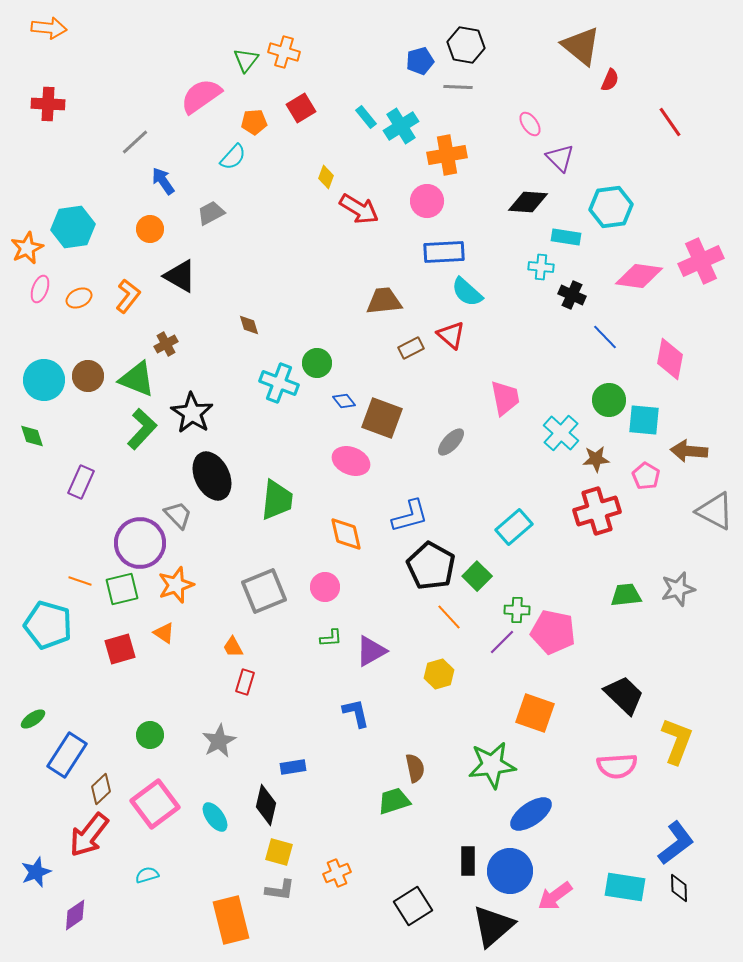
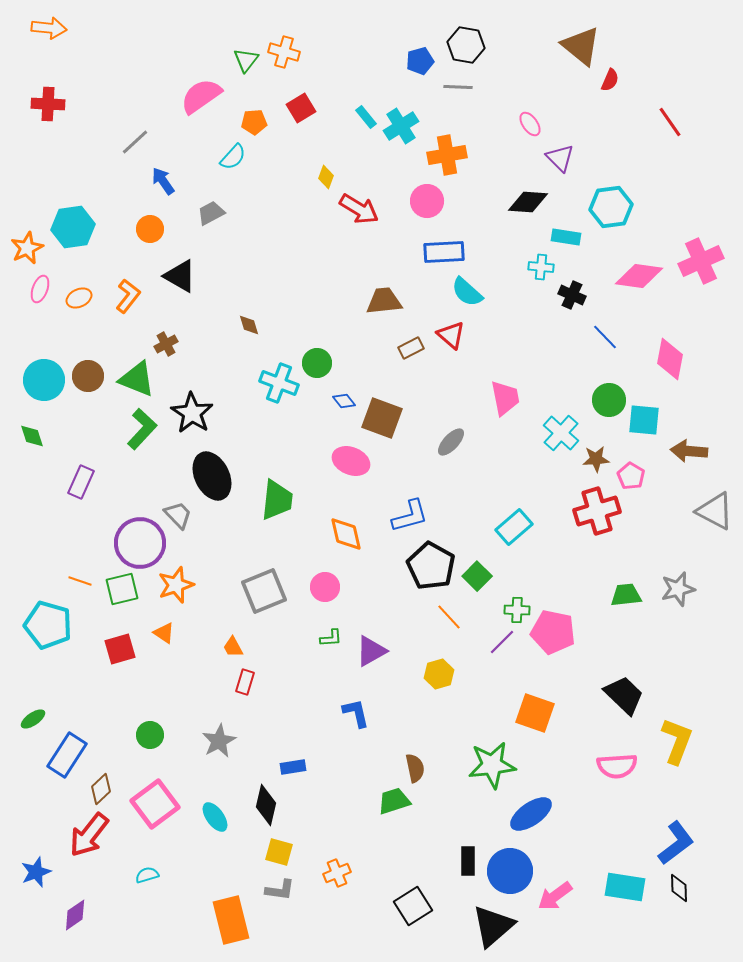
pink pentagon at (646, 476): moved 15 px left
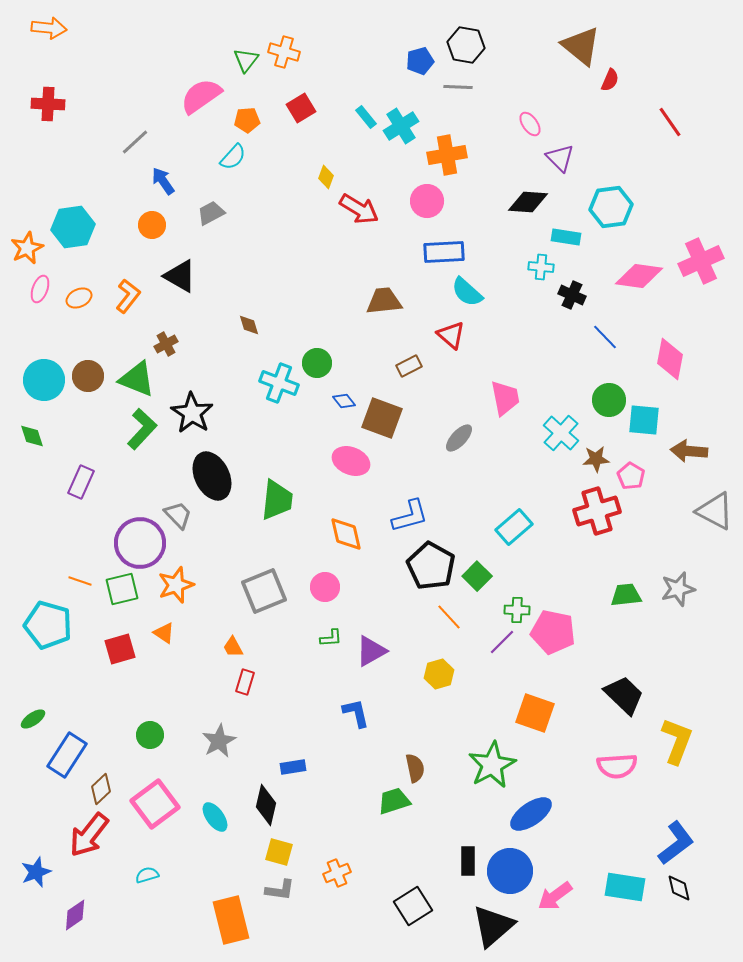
orange pentagon at (254, 122): moved 7 px left, 2 px up
orange circle at (150, 229): moved 2 px right, 4 px up
brown rectangle at (411, 348): moved 2 px left, 18 px down
gray ellipse at (451, 442): moved 8 px right, 4 px up
green star at (492, 765): rotated 21 degrees counterclockwise
black diamond at (679, 888): rotated 12 degrees counterclockwise
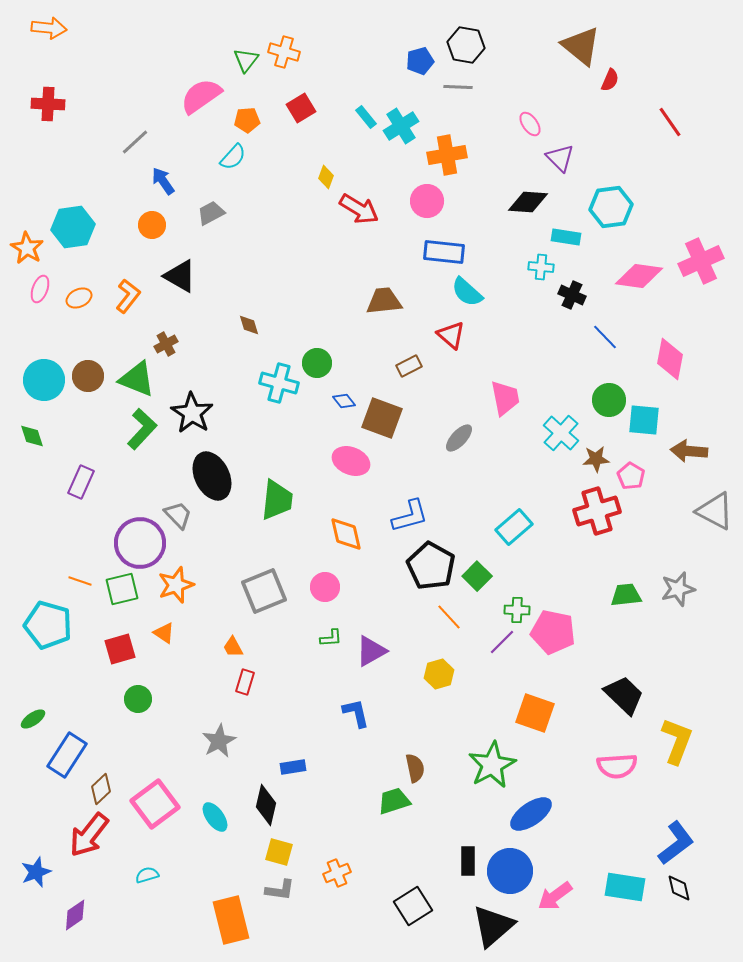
orange star at (27, 248): rotated 16 degrees counterclockwise
blue rectangle at (444, 252): rotated 9 degrees clockwise
cyan cross at (279, 383): rotated 6 degrees counterclockwise
green circle at (150, 735): moved 12 px left, 36 px up
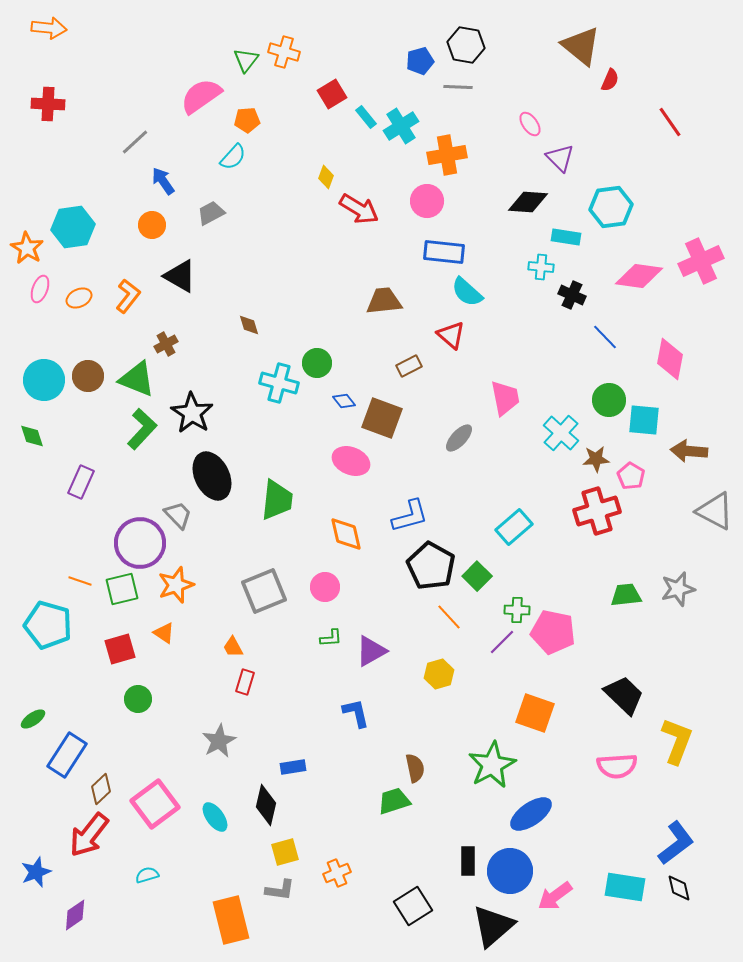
red square at (301, 108): moved 31 px right, 14 px up
yellow square at (279, 852): moved 6 px right; rotated 32 degrees counterclockwise
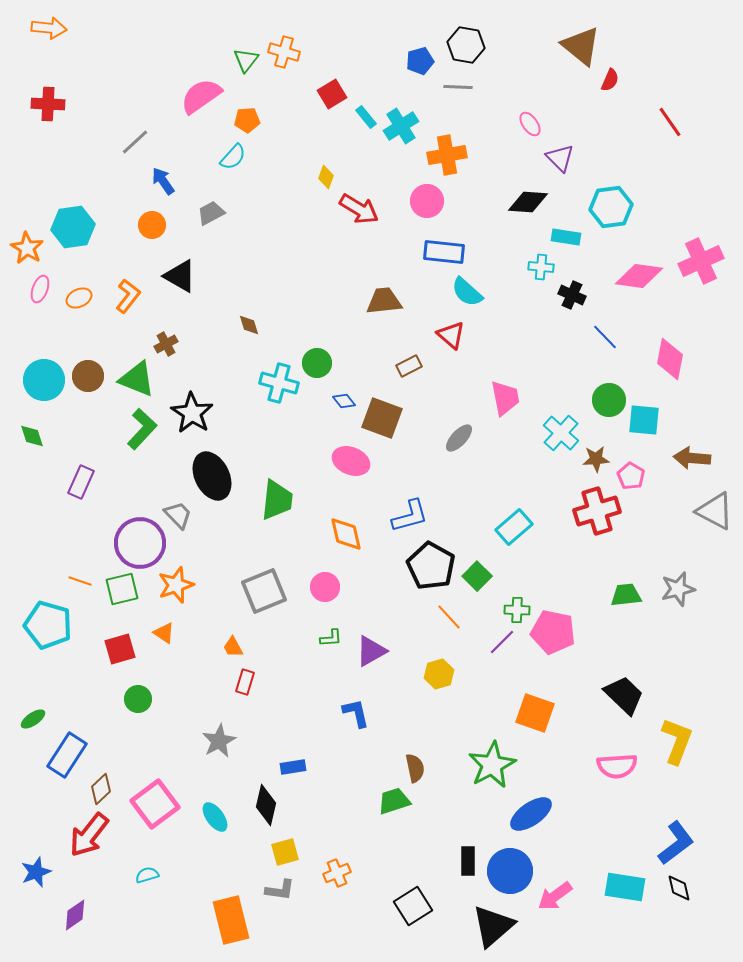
brown arrow at (689, 451): moved 3 px right, 7 px down
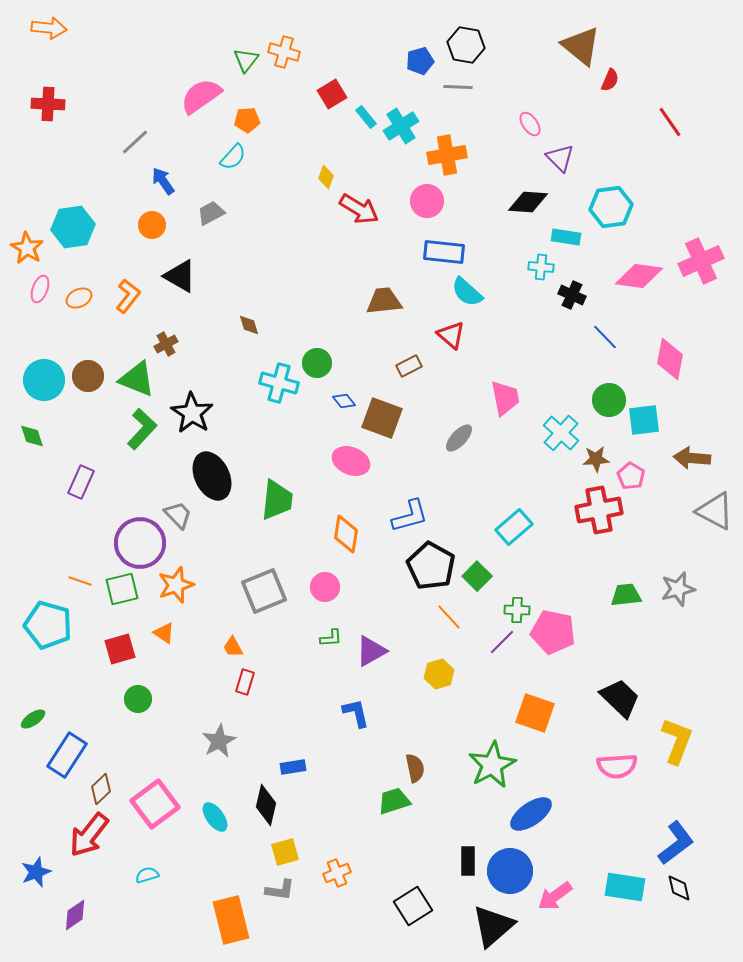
cyan square at (644, 420): rotated 12 degrees counterclockwise
red cross at (597, 511): moved 2 px right, 1 px up; rotated 6 degrees clockwise
orange diamond at (346, 534): rotated 21 degrees clockwise
black trapezoid at (624, 695): moved 4 px left, 3 px down
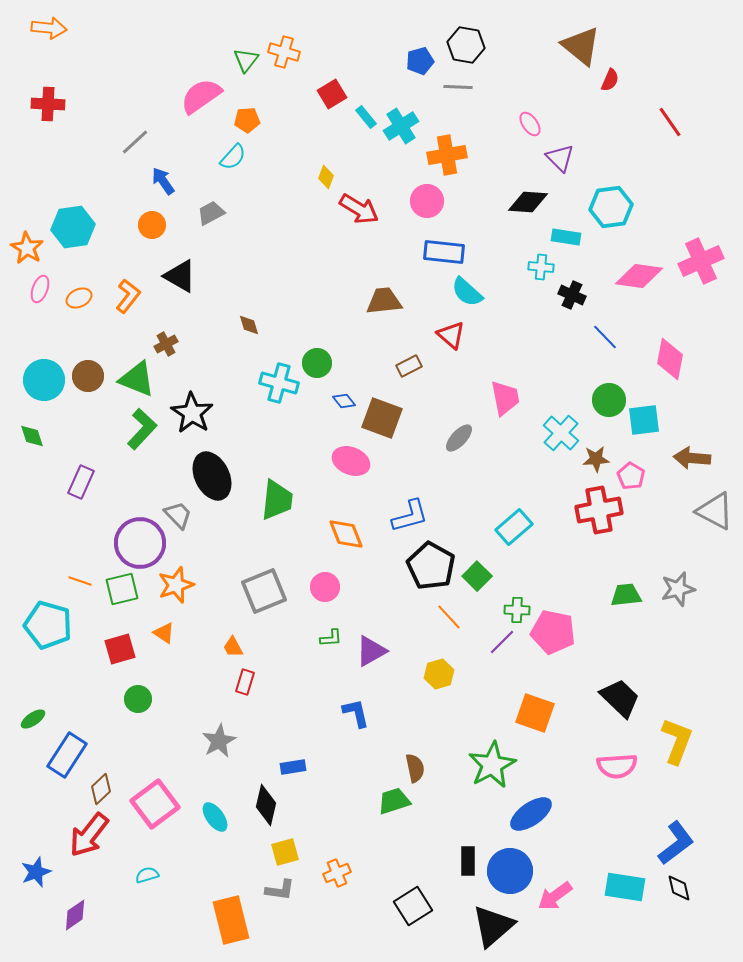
orange diamond at (346, 534): rotated 30 degrees counterclockwise
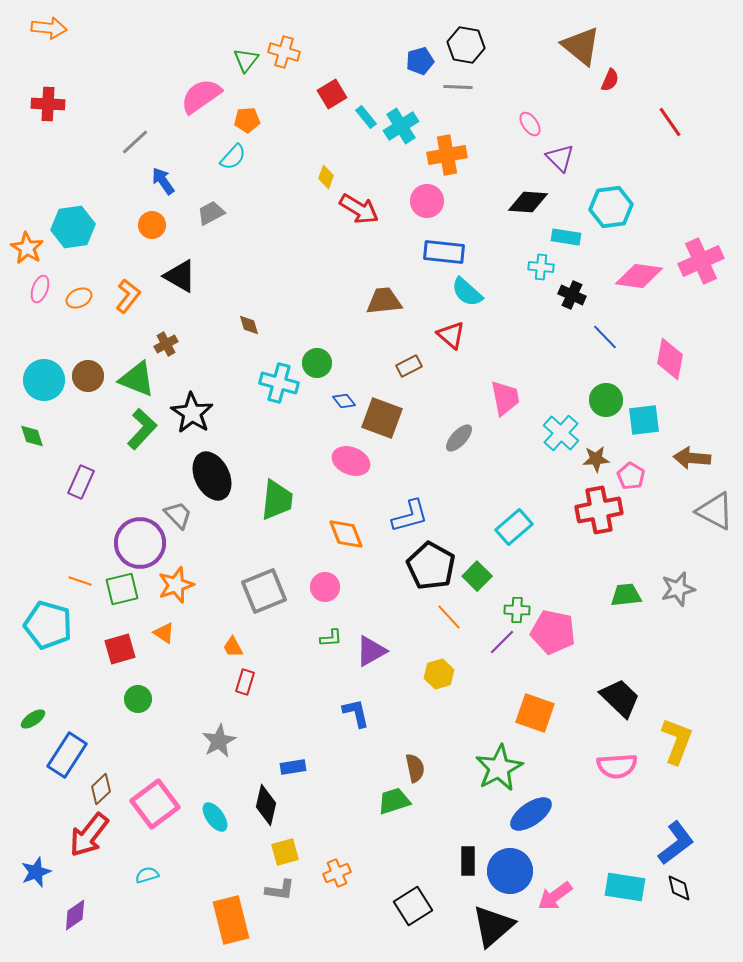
green circle at (609, 400): moved 3 px left
green star at (492, 765): moved 7 px right, 3 px down
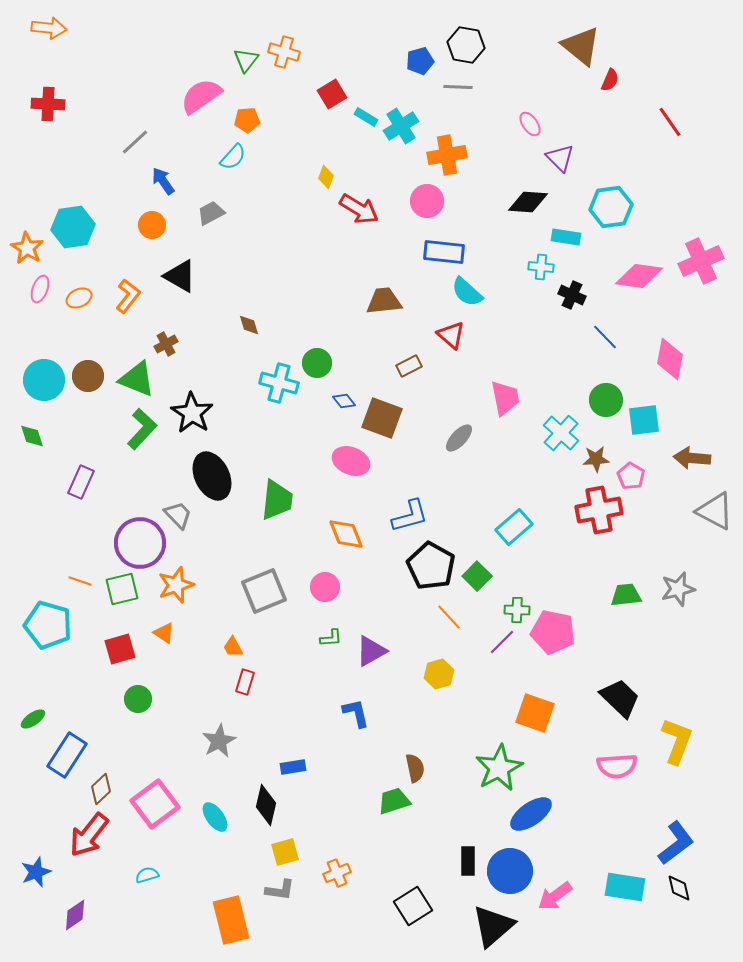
cyan rectangle at (366, 117): rotated 20 degrees counterclockwise
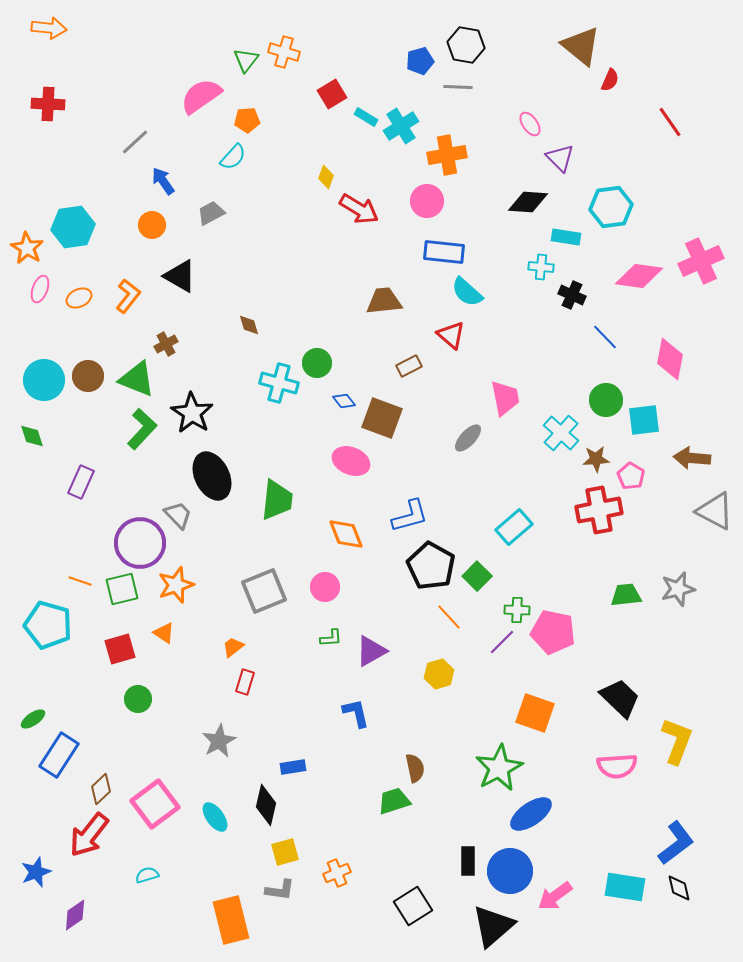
gray ellipse at (459, 438): moved 9 px right
orange trapezoid at (233, 647): rotated 80 degrees clockwise
blue rectangle at (67, 755): moved 8 px left
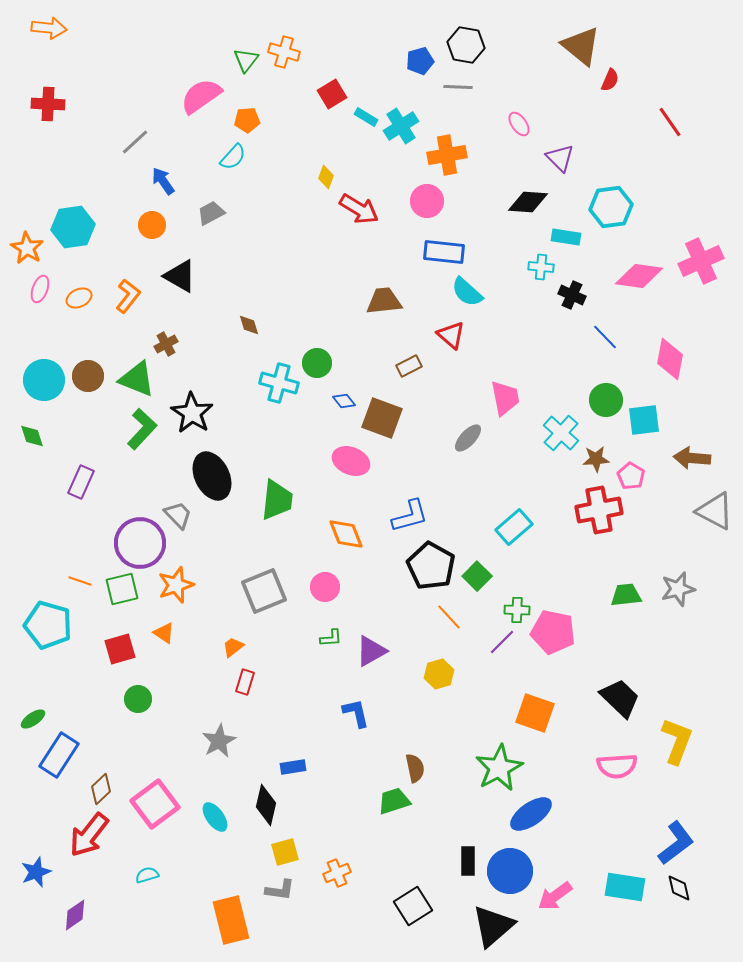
pink ellipse at (530, 124): moved 11 px left
